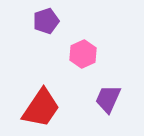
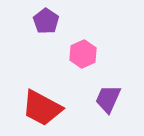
purple pentagon: rotated 20 degrees counterclockwise
red trapezoid: moved 1 px right; rotated 84 degrees clockwise
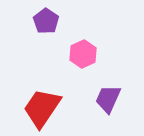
red trapezoid: rotated 96 degrees clockwise
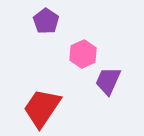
purple trapezoid: moved 18 px up
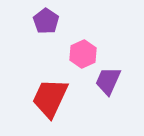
red trapezoid: moved 8 px right, 10 px up; rotated 9 degrees counterclockwise
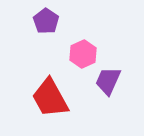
red trapezoid: rotated 54 degrees counterclockwise
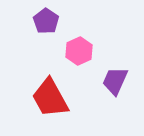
pink hexagon: moved 4 px left, 3 px up
purple trapezoid: moved 7 px right
